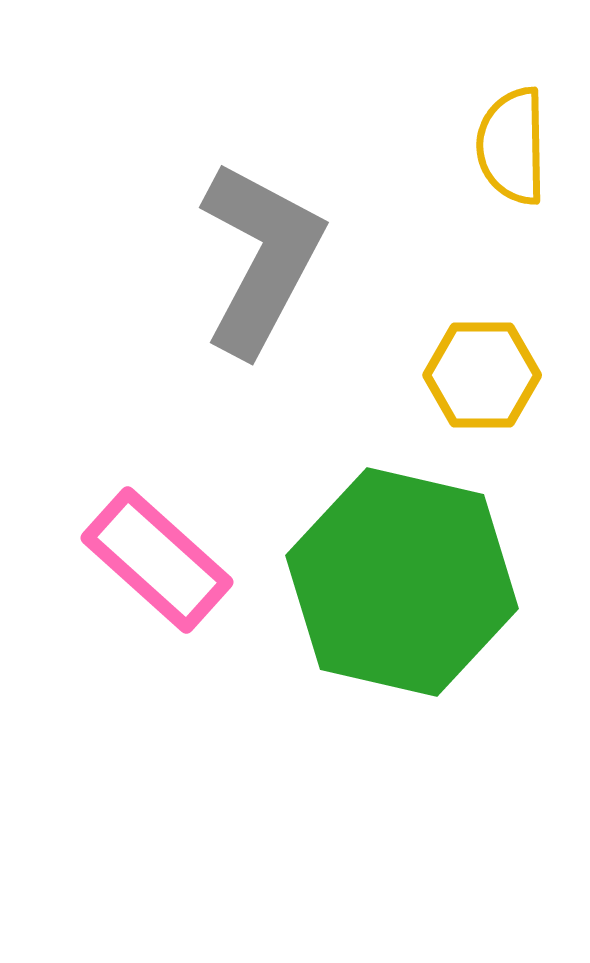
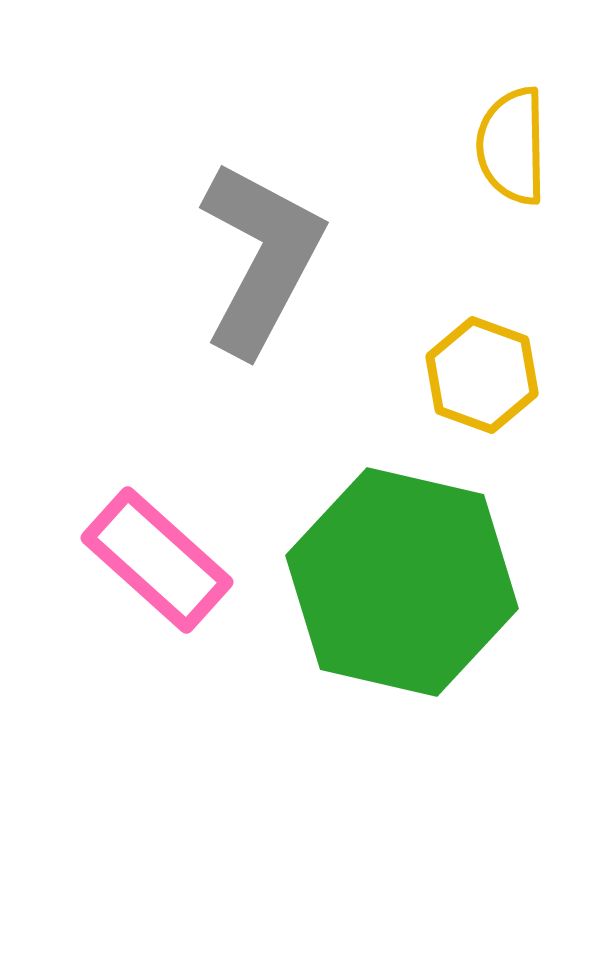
yellow hexagon: rotated 20 degrees clockwise
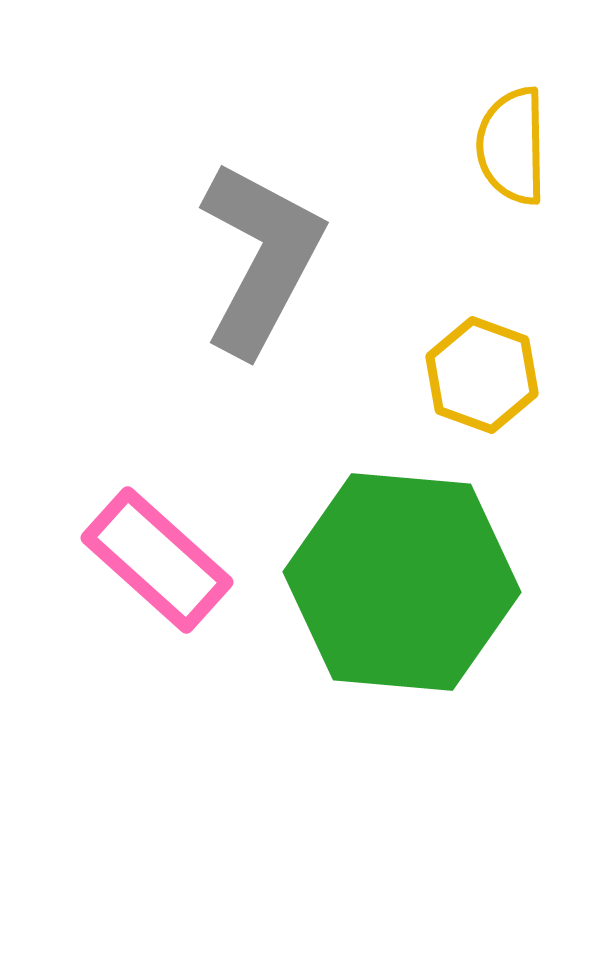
green hexagon: rotated 8 degrees counterclockwise
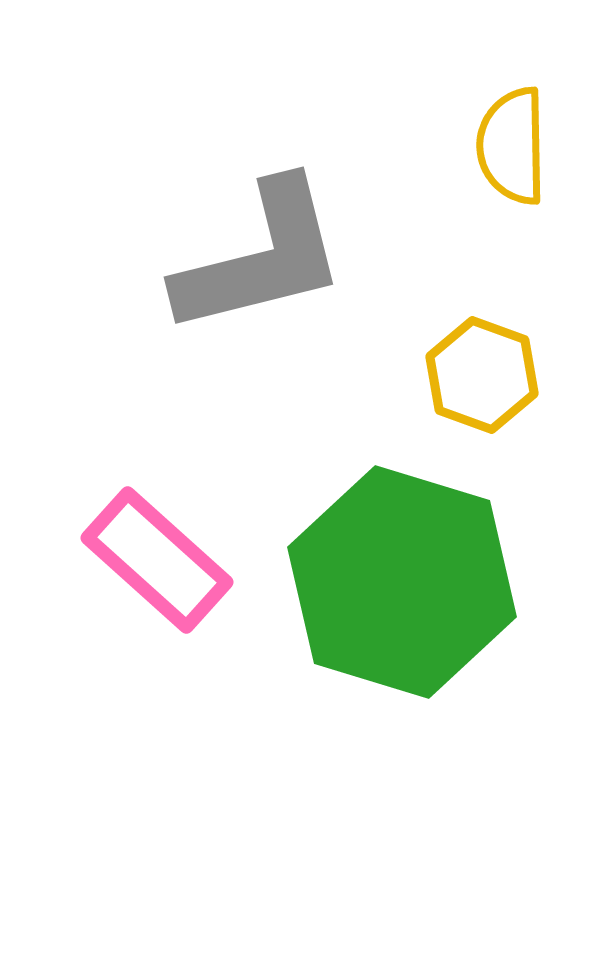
gray L-shape: rotated 48 degrees clockwise
green hexagon: rotated 12 degrees clockwise
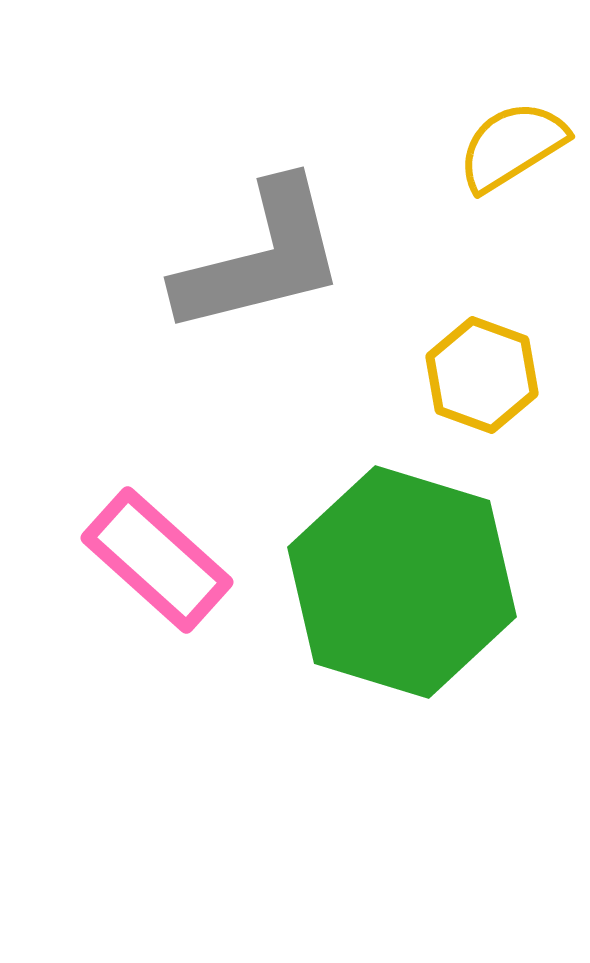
yellow semicircle: rotated 59 degrees clockwise
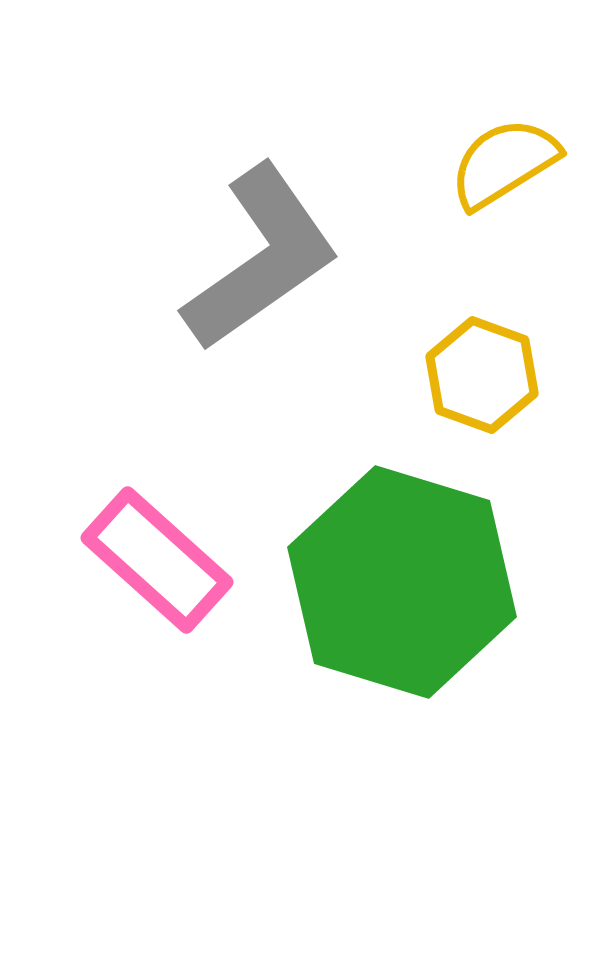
yellow semicircle: moved 8 px left, 17 px down
gray L-shape: rotated 21 degrees counterclockwise
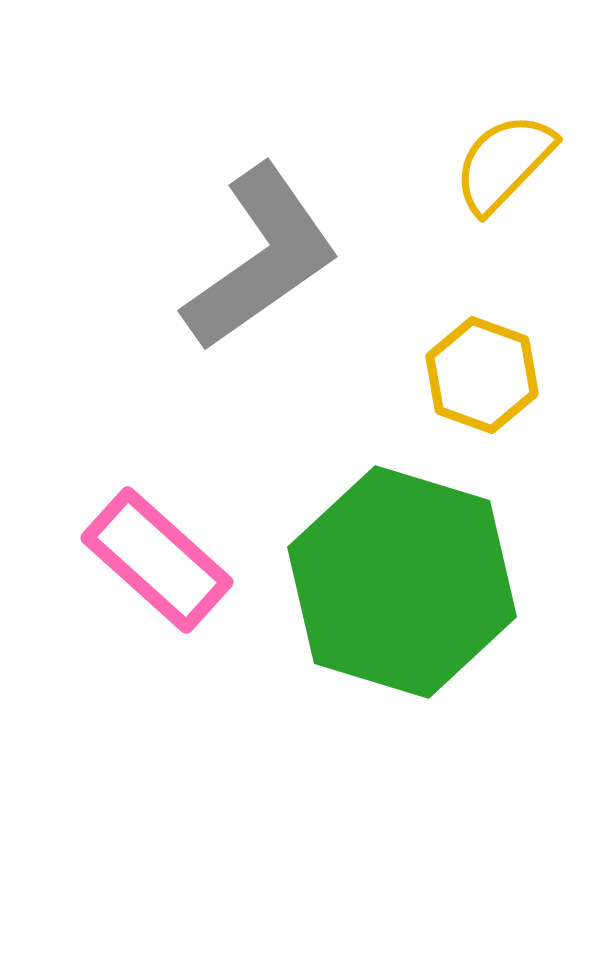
yellow semicircle: rotated 14 degrees counterclockwise
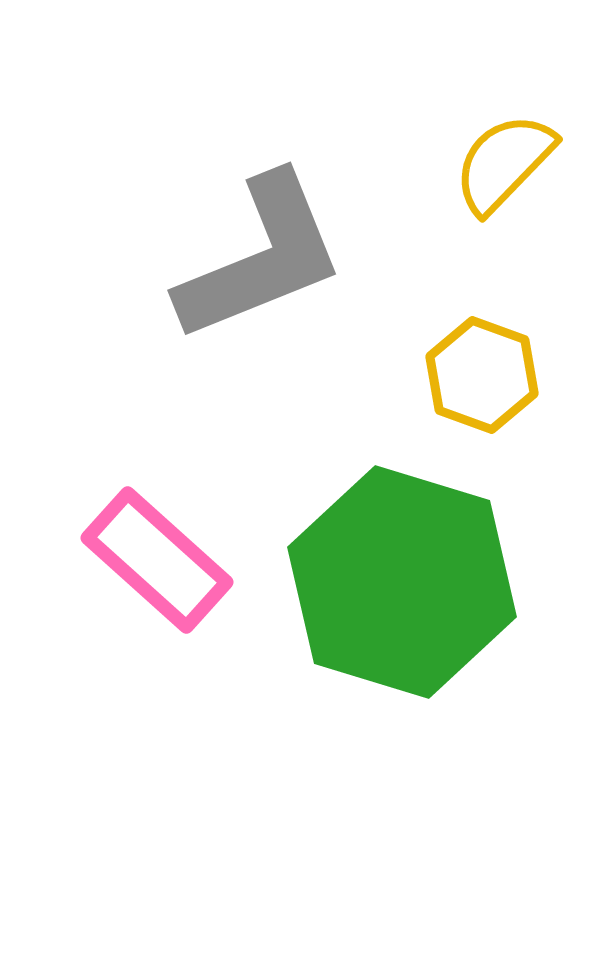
gray L-shape: rotated 13 degrees clockwise
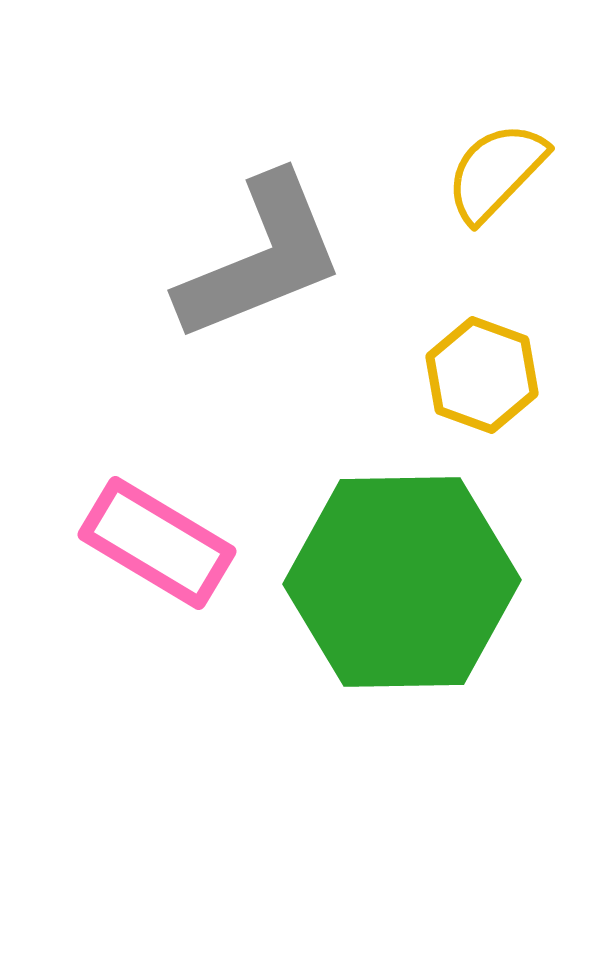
yellow semicircle: moved 8 px left, 9 px down
pink rectangle: moved 17 px up; rotated 11 degrees counterclockwise
green hexagon: rotated 18 degrees counterclockwise
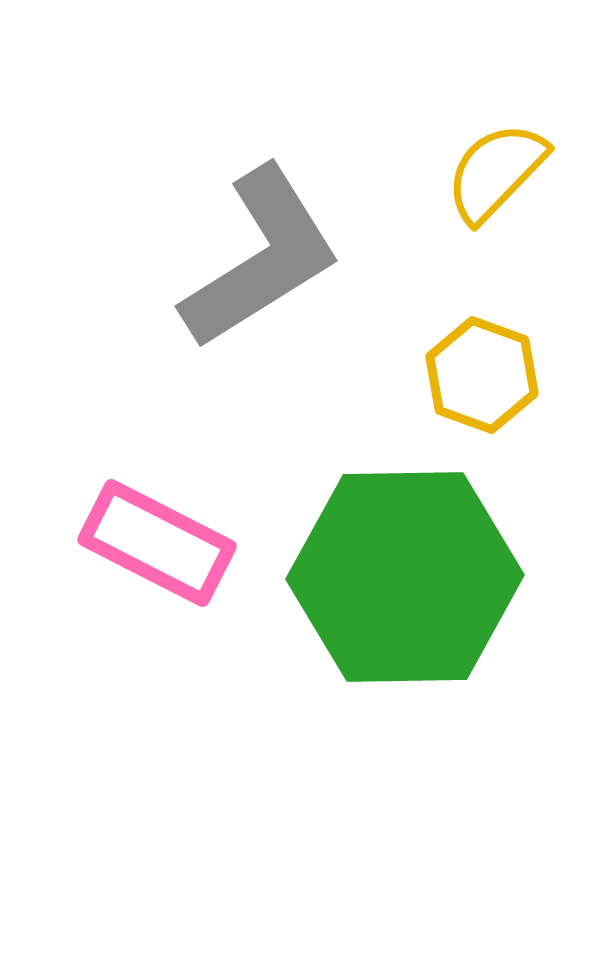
gray L-shape: rotated 10 degrees counterclockwise
pink rectangle: rotated 4 degrees counterclockwise
green hexagon: moved 3 px right, 5 px up
